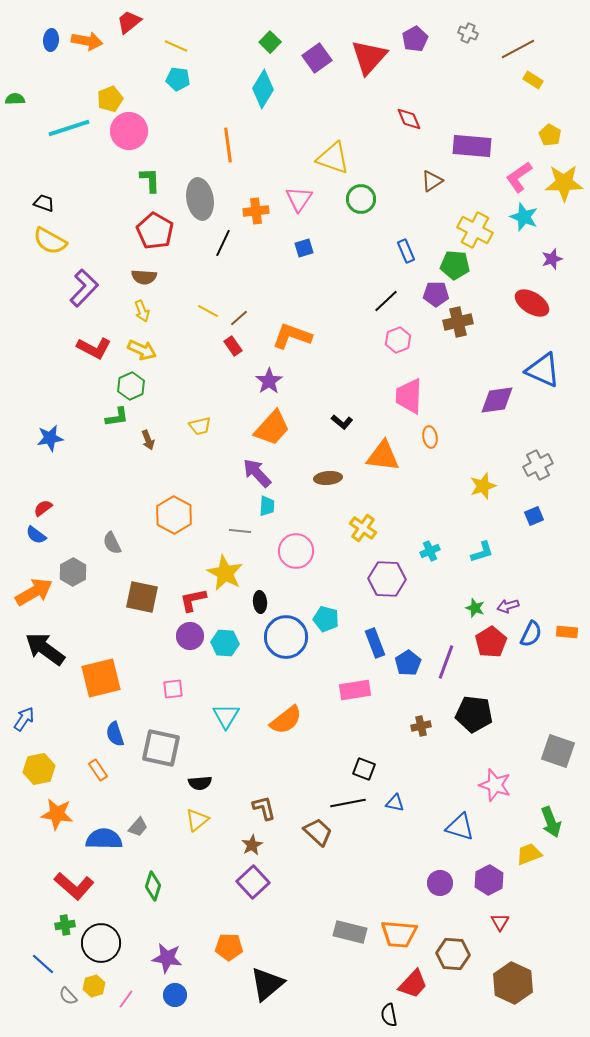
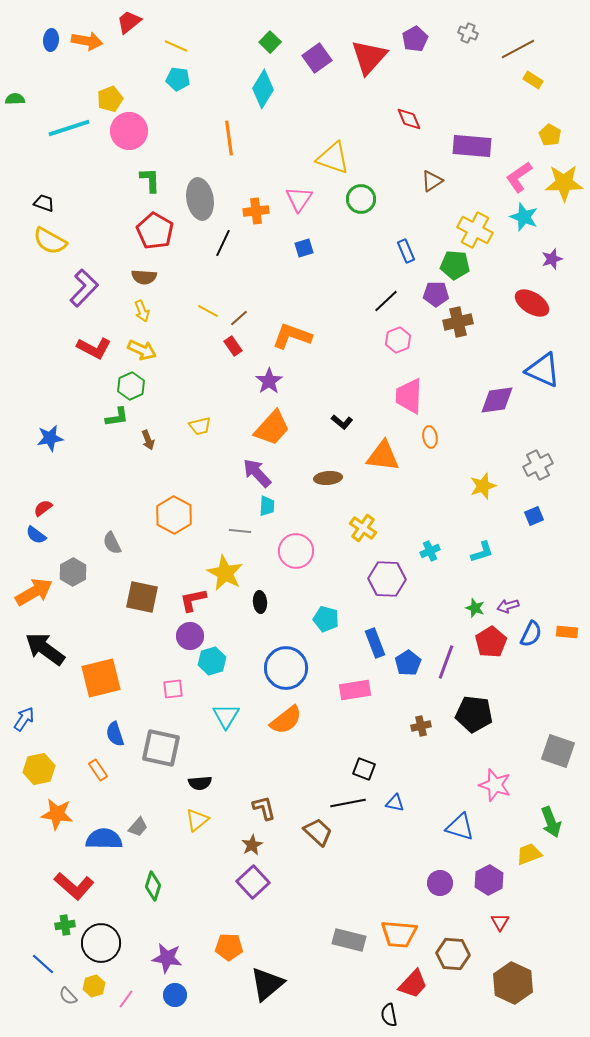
orange line at (228, 145): moved 1 px right, 7 px up
blue circle at (286, 637): moved 31 px down
cyan hexagon at (225, 643): moved 13 px left, 18 px down; rotated 20 degrees counterclockwise
gray rectangle at (350, 932): moved 1 px left, 8 px down
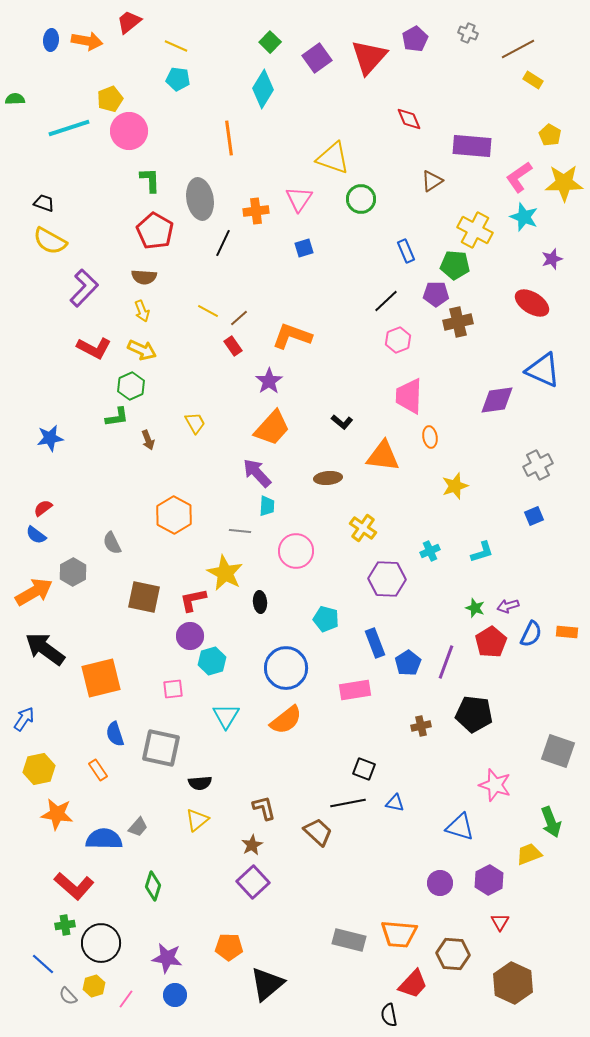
yellow trapezoid at (200, 426): moved 5 px left, 3 px up; rotated 105 degrees counterclockwise
yellow star at (483, 486): moved 28 px left
brown square at (142, 597): moved 2 px right
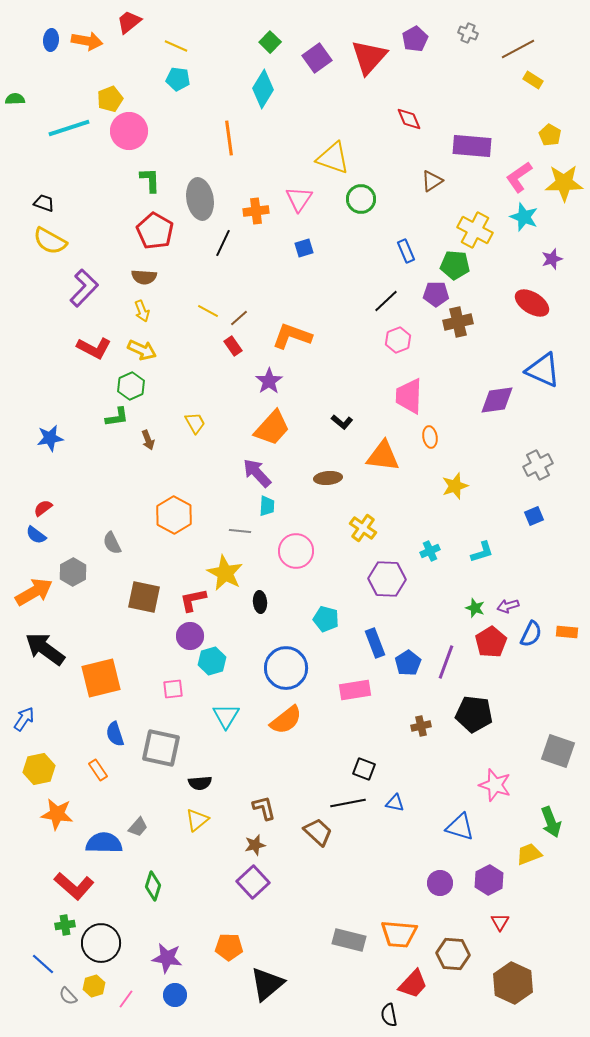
blue semicircle at (104, 839): moved 4 px down
brown star at (252, 845): moved 3 px right; rotated 15 degrees clockwise
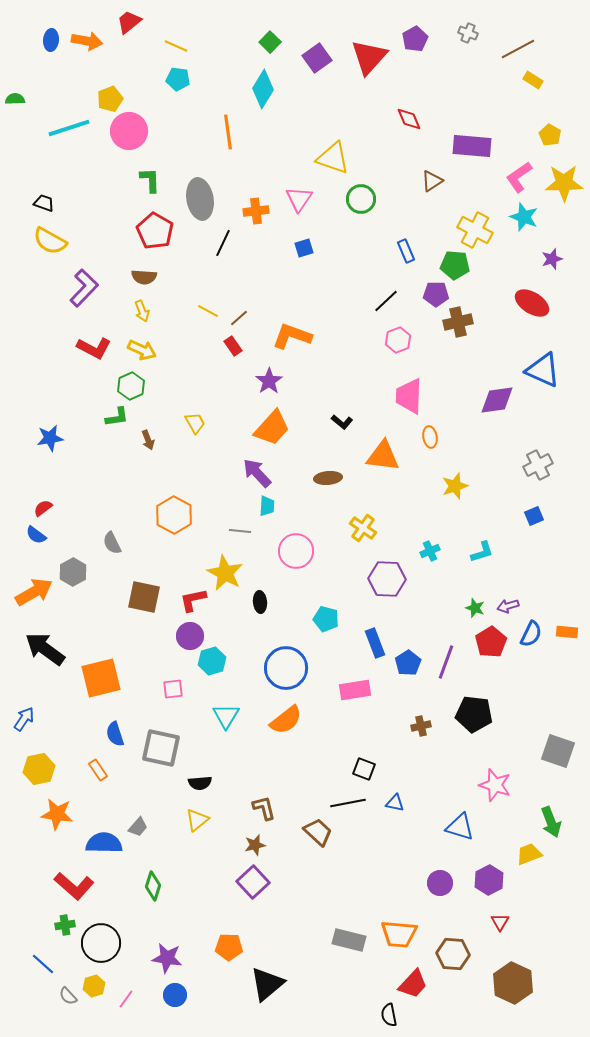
orange line at (229, 138): moved 1 px left, 6 px up
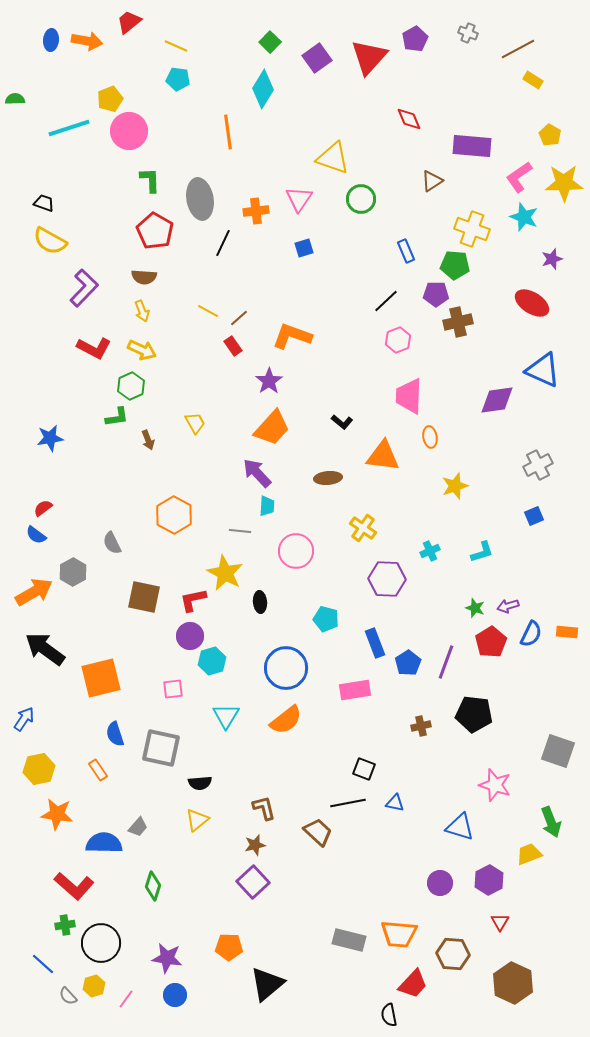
yellow cross at (475, 230): moved 3 px left, 1 px up; rotated 8 degrees counterclockwise
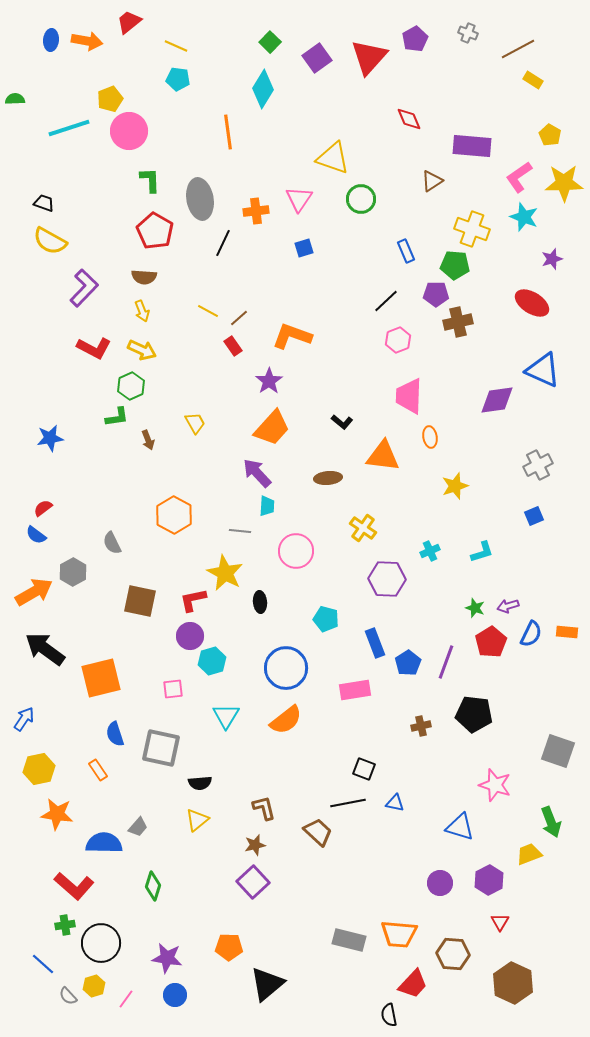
brown square at (144, 597): moved 4 px left, 4 px down
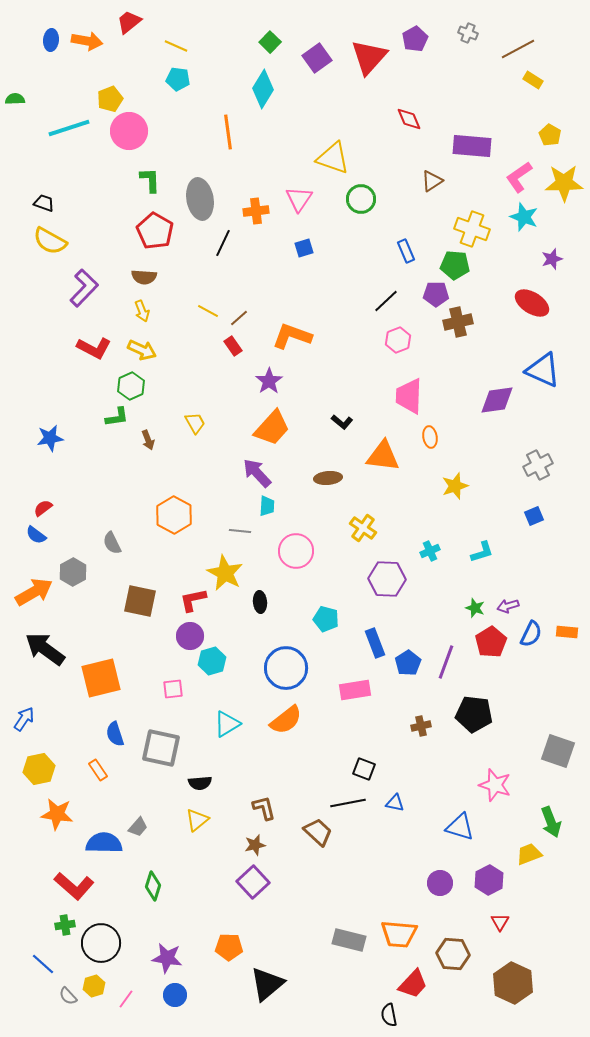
cyan triangle at (226, 716): moved 1 px right, 8 px down; rotated 28 degrees clockwise
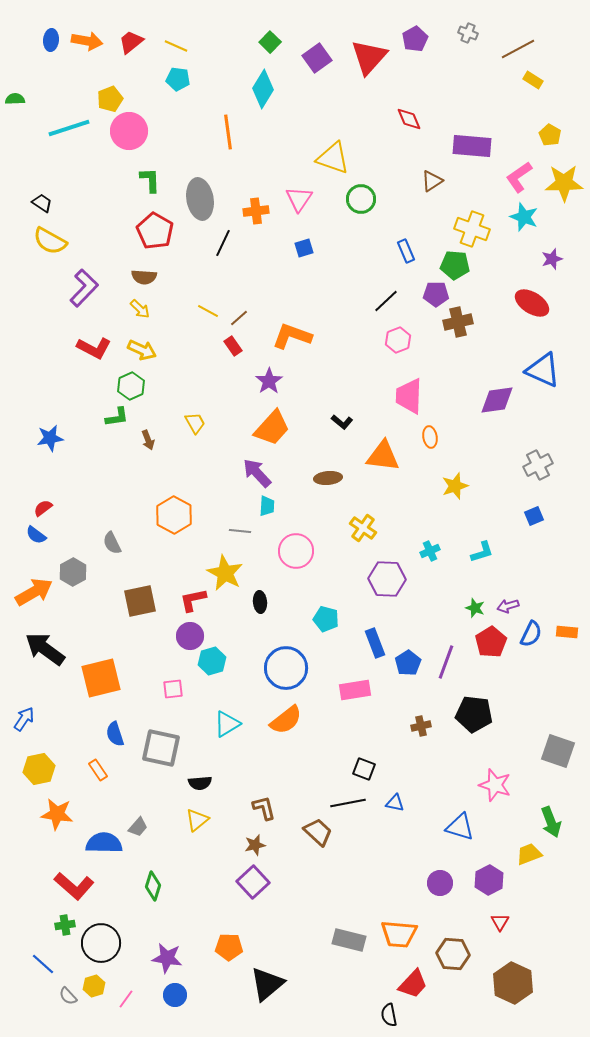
red trapezoid at (129, 22): moved 2 px right, 20 px down
black trapezoid at (44, 203): moved 2 px left; rotated 15 degrees clockwise
yellow arrow at (142, 311): moved 2 px left, 2 px up; rotated 25 degrees counterclockwise
brown square at (140, 601): rotated 24 degrees counterclockwise
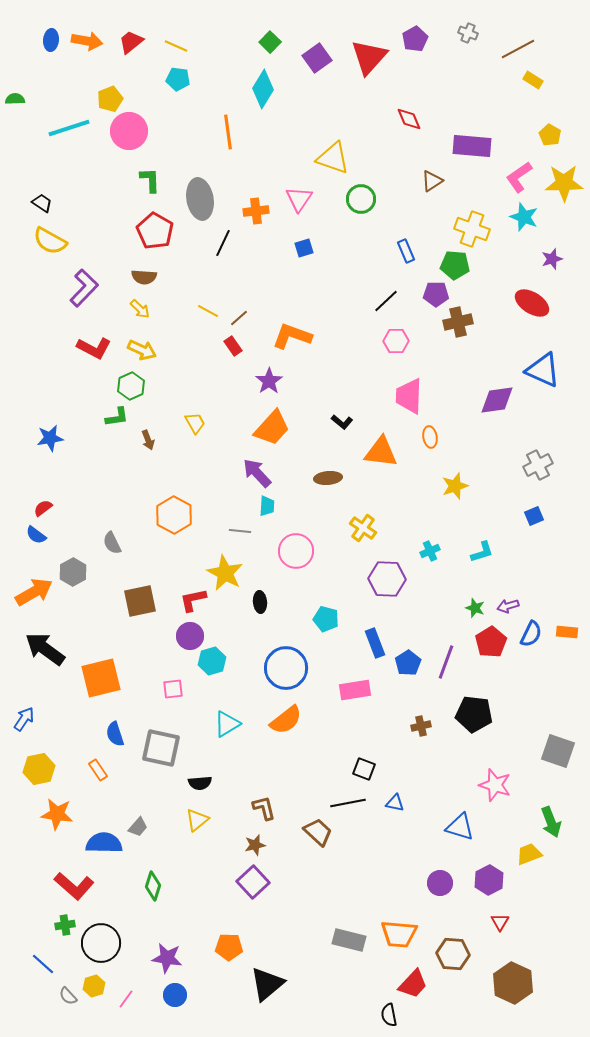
pink hexagon at (398, 340): moved 2 px left, 1 px down; rotated 20 degrees clockwise
orange triangle at (383, 456): moved 2 px left, 4 px up
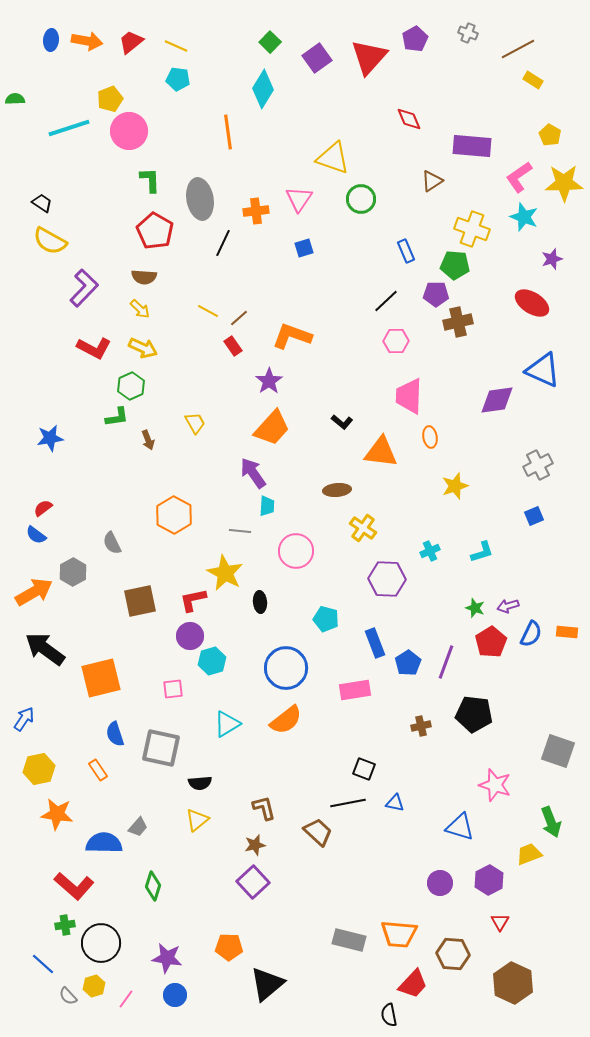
yellow arrow at (142, 350): moved 1 px right, 2 px up
purple arrow at (257, 473): moved 4 px left; rotated 8 degrees clockwise
brown ellipse at (328, 478): moved 9 px right, 12 px down
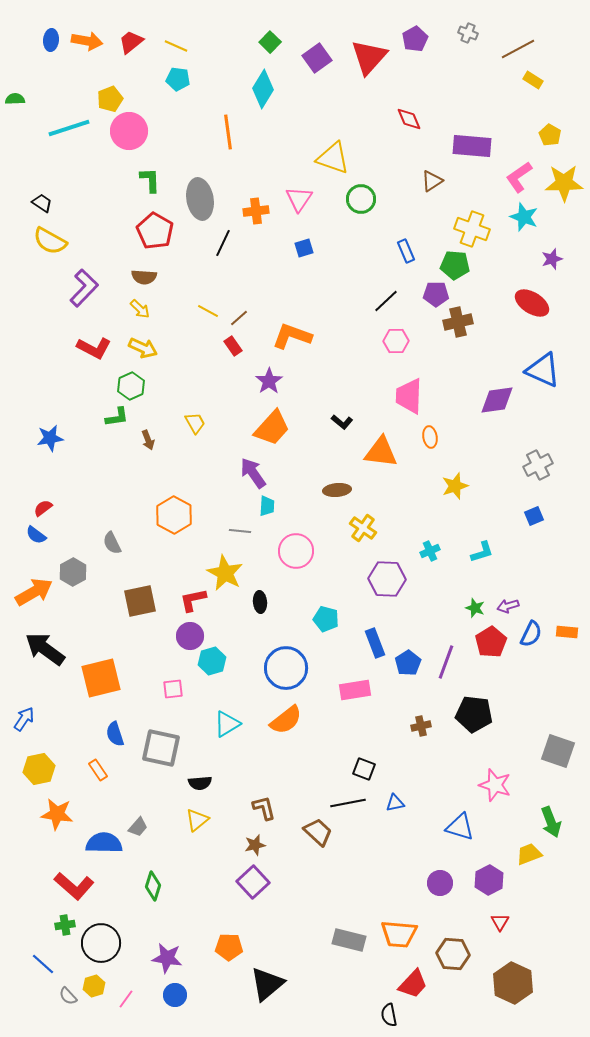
blue triangle at (395, 803): rotated 24 degrees counterclockwise
